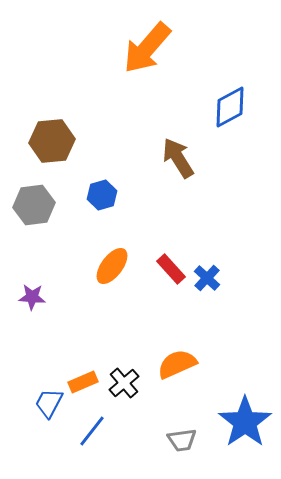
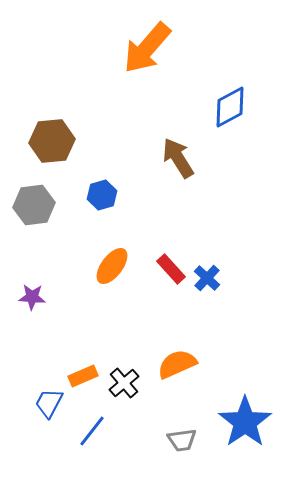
orange rectangle: moved 6 px up
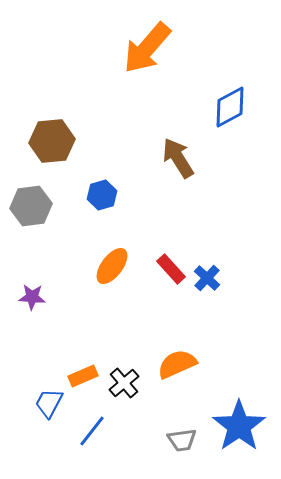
gray hexagon: moved 3 px left, 1 px down
blue star: moved 6 px left, 4 px down
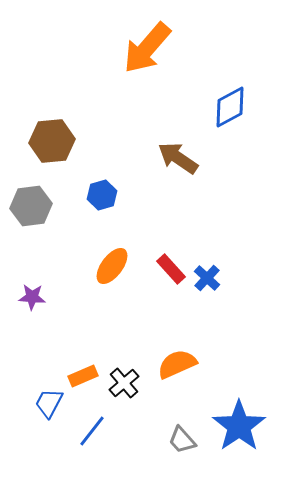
brown arrow: rotated 24 degrees counterclockwise
gray trapezoid: rotated 56 degrees clockwise
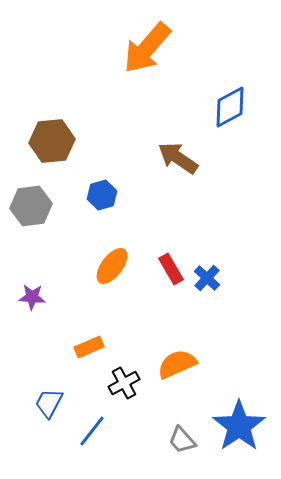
red rectangle: rotated 12 degrees clockwise
orange rectangle: moved 6 px right, 29 px up
black cross: rotated 12 degrees clockwise
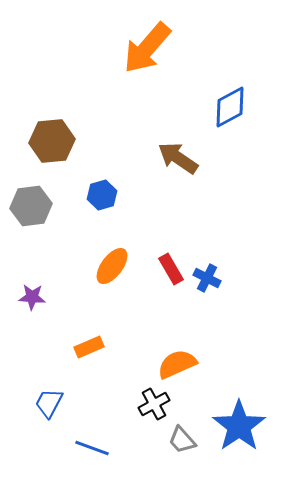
blue cross: rotated 16 degrees counterclockwise
black cross: moved 30 px right, 21 px down
blue line: moved 17 px down; rotated 72 degrees clockwise
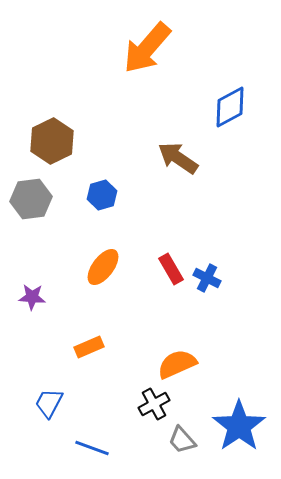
brown hexagon: rotated 21 degrees counterclockwise
gray hexagon: moved 7 px up
orange ellipse: moved 9 px left, 1 px down
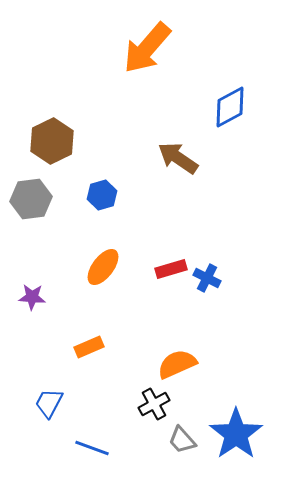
red rectangle: rotated 76 degrees counterclockwise
blue star: moved 3 px left, 8 px down
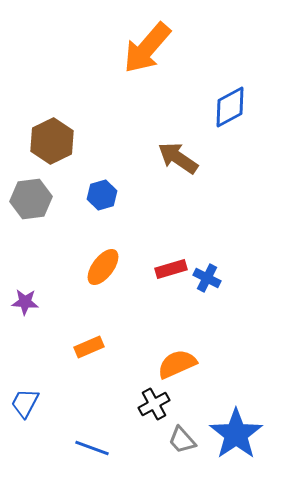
purple star: moved 7 px left, 5 px down
blue trapezoid: moved 24 px left
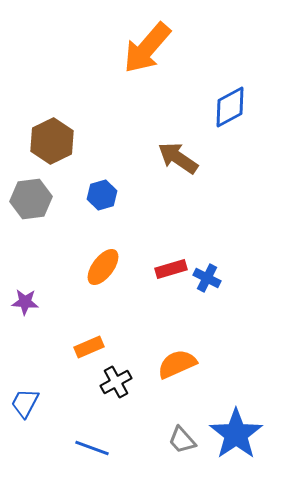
black cross: moved 38 px left, 22 px up
